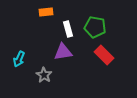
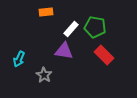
white rectangle: moved 3 px right; rotated 56 degrees clockwise
purple triangle: moved 1 px right, 1 px up; rotated 18 degrees clockwise
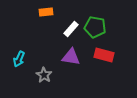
purple triangle: moved 7 px right, 6 px down
red rectangle: rotated 30 degrees counterclockwise
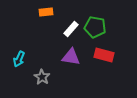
gray star: moved 2 px left, 2 px down
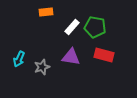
white rectangle: moved 1 px right, 2 px up
gray star: moved 10 px up; rotated 21 degrees clockwise
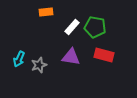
gray star: moved 3 px left, 2 px up
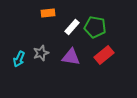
orange rectangle: moved 2 px right, 1 px down
red rectangle: rotated 54 degrees counterclockwise
gray star: moved 2 px right, 12 px up
